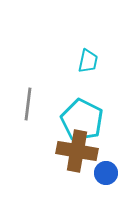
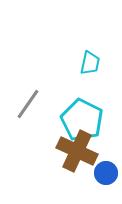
cyan trapezoid: moved 2 px right, 2 px down
gray line: rotated 28 degrees clockwise
brown cross: rotated 15 degrees clockwise
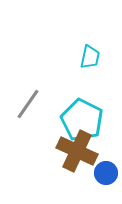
cyan trapezoid: moved 6 px up
